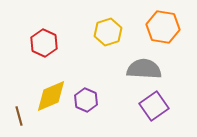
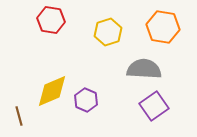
red hexagon: moved 7 px right, 23 px up; rotated 16 degrees counterclockwise
yellow diamond: moved 1 px right, 5 px up
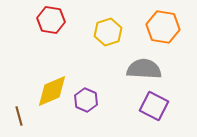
purple square: rotated 28 degrees counterclockwise
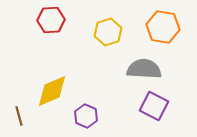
red hexagon: rotated 12 degrees counterclockwise
purple hexagon: moved 16 px down
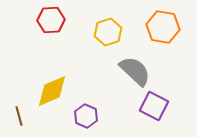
gray semicircle: moved 9 px left, 2 px down; rotated 40 degrees clockwise
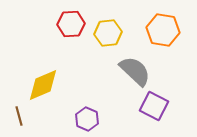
red hexagon: moved 20 px right, 4 px down
orange hexagon: moved 3 px down
yellow hexagon: moved 1 px down; rotated 12 degrees clockwise
yellow diamond: moved 9 px left, 6 px up
purple hexagon: moved 1 px right, 3 px down
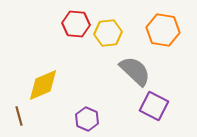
red hexagon: moved 5 px right; rotated 8 degrees clockwise
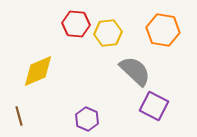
yellow diamond: moved 5 px left, 14 px up
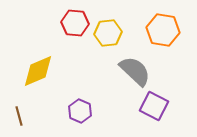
red hexagon: moved 1 px left, 1 px up
purple hexagon: moved 7 px left, 8 px up
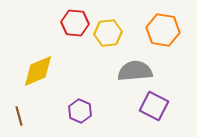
gray semicircle: rotated 48 degrees counterclockwise
